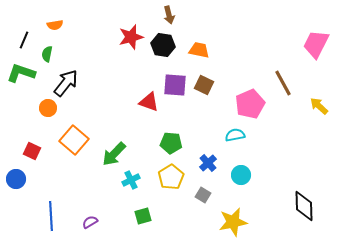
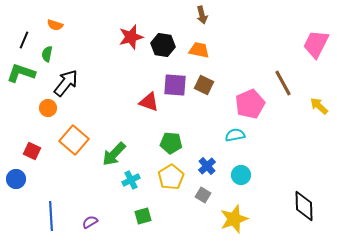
brown arrow: moved 33 px right
orange semicircle: rotated 28 degrees clockwise
blue cross: moved 1 px left, 3 px down
yellow star: moved 1 px right, 3 px up; rotated 8 degrees counterclockwise
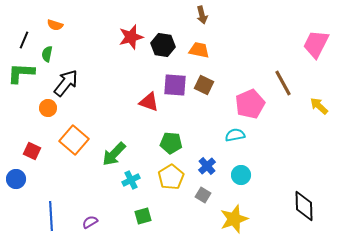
green L-shape: rotated 16 degrees counterclockwise
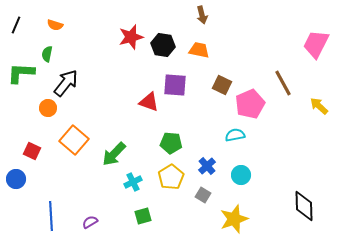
black line: moved 8 px left, 15 px up
brown square: moved 18 px right
cyan cross: moved 2 px right, 2 px down
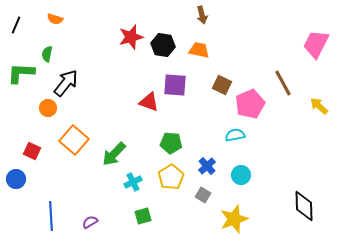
orange semicircle: moved 6 px up
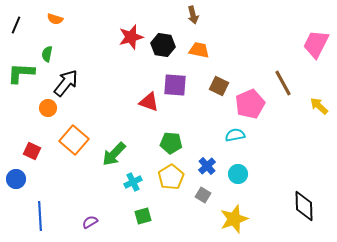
brown arrow: moved 9 px left
brown square: moved 3 px left, 1 px down
cyan circle: moved 3 px left, 1 px up
blue line: moved 11 px left
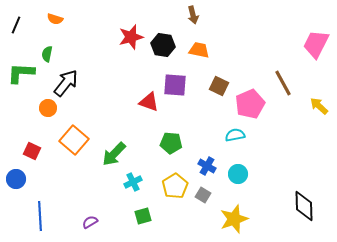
blue cross: rotated 18 degrees counterclockwise
yellow pentagon: moved 4 px right, 9 px down
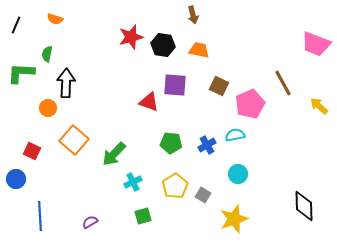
pink trapezoid: rotated 96 degrees counterclockwise
black arrow: rotated 36 degrees counterclockwise
blue cross: moved 21 px up; rotated 30 degrees clockwise
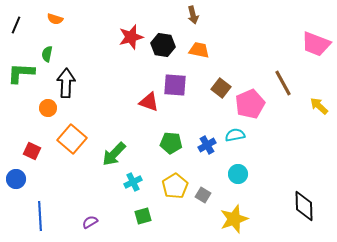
brown square: moved 2 px right, 2 px down; rotated 12 degrees clockwise
orange square: moved 2 px left, 1 px up
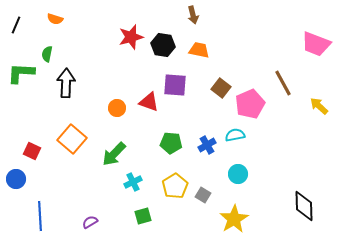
orange circle: moved 69 px right
yellow star: rotated 12 degrees counterclockwise
